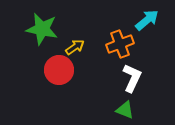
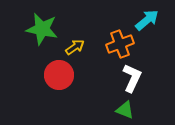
red circle: moved 5 px down
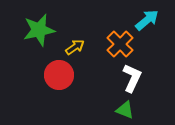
green star: moved 3 px left, 1 px down; rotated 24 degrees counterclockwise
orange cross: rotated 24 degrees counterclockwise
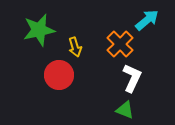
yellow arrow: rotated 108 degrees clockwise
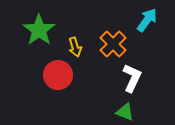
cyan arrow: rotated 15 degrees counterclockwise
green star: rotated 24 degrees counterclockwise
orange cross: moved 7 px left
red circle: moved 1 px left
green triangle: moved 2 px down
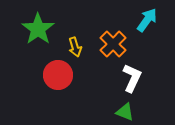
green star: moved 1 px left, 1 px up
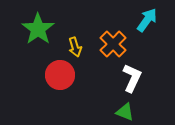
red circle: moved 2 px right
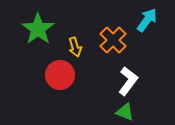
orange cross: moved 4 px up
white L-shape: moved 4 px left, 3 px down; rotated 12 degrees clockwise
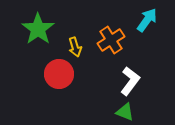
orange cross: moved 2 px left; rotated 12 degrees clockwise
red circle: moved 1 px left, 1 px up
white L-shape: moved 2 px right
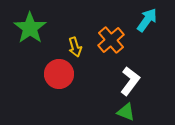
green star: moved 8 px left, 1 px up
orange cross: rotated 8 degrees counterclockwise
green triangle: moved 1 px right
